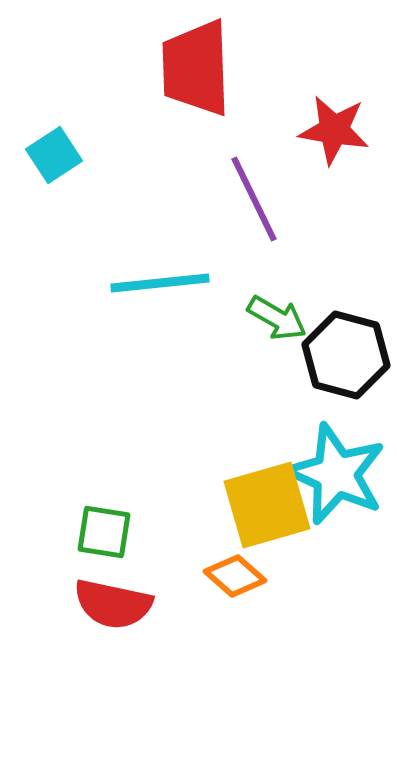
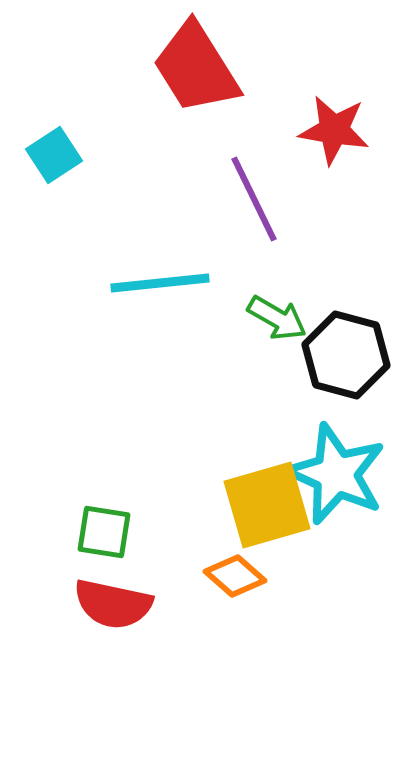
red trapezoid: rotated 30 degrees counterclockwise
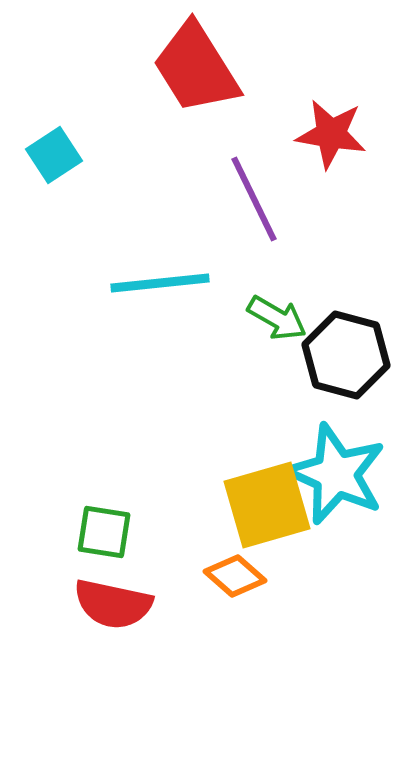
red star: moved 3 px left, 4 px down
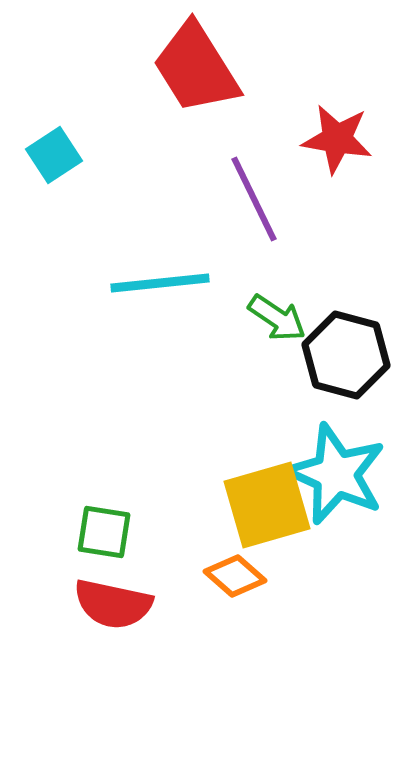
red star: moved 6 px right, 5 px down
green arrow: rotated 4 degrees clockwise
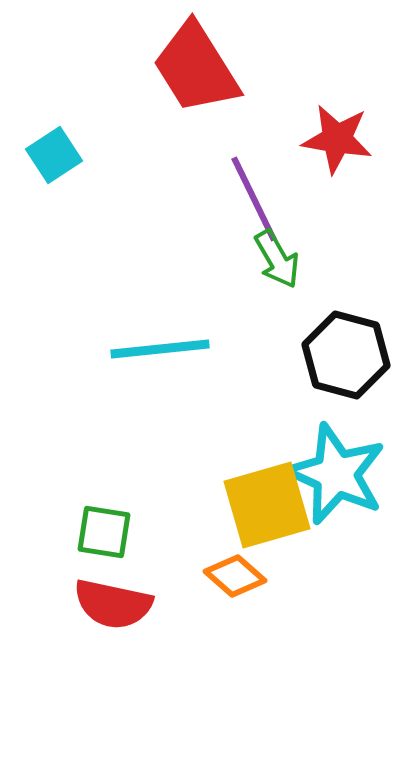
cyan line: moved 66 px down
green arrow: moved 59 px up; rotated 26 degrees clockwise
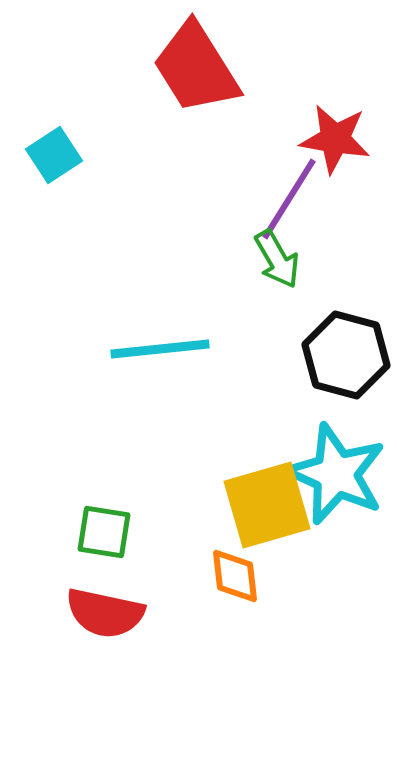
red star: moved 2 px left
purple line: moved 35 px right; rotated 58 degrees clockwise
orange diamond: rotated 42 degrees clockwise
red semicircle: moved 8 px left, 9 px down
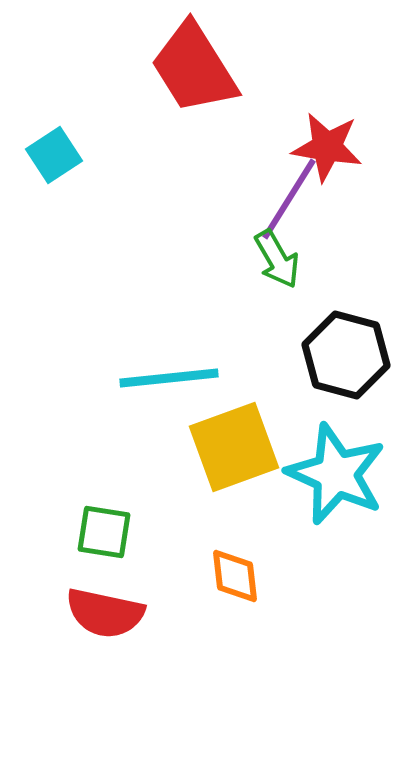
red trapezoid: moved 2 px left
red star: moved 8 px left, 8 px down
cyan line: moved 9 px right, 29 px down
yellow square: moved 33 px left, 58 px up; rotated 4 degrees counterclockwise
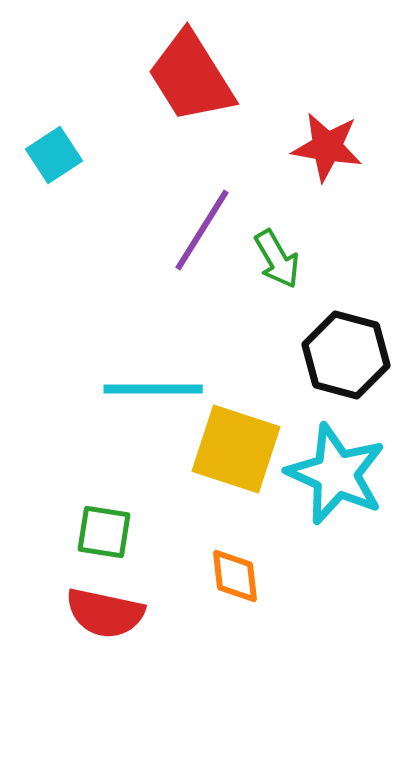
red trapezoid: moved 3 px left, 9 px down
purple line: moved 87 px left, 31 px down
cyan line: moved 16 px left, 11 px down; rotated 6 degrees clockwise
yellow square: moved 2 px right, 2 px down; rotated 38 degrees clockwise
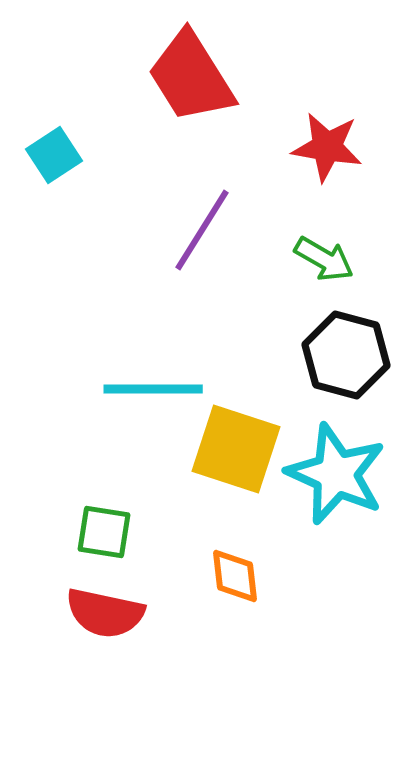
green arrow: moved 47 px right; rotated 30 degrees counterclockwise
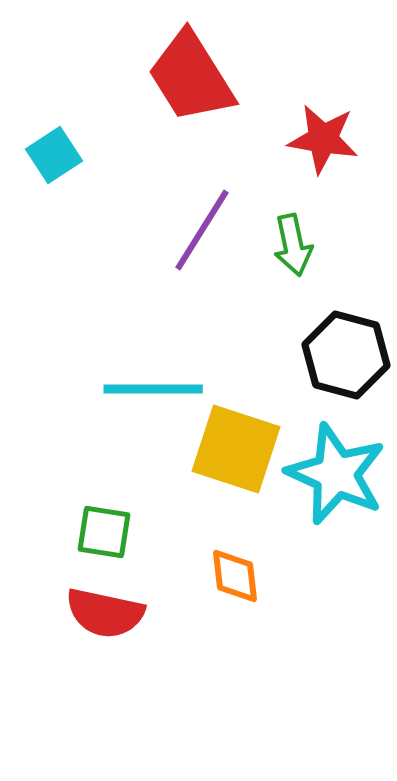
red star: moved 4 px left, 8 px up
green arrow: moved 31 px left, 14 px up; rotated 48 degrees clockwise
